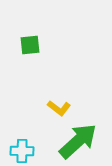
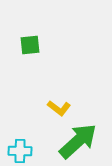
cyan cross: moved 2 px left
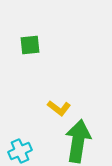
green arrow: rotated 39 degrees counterclockwise
cyan cross: rotated 25 degrees counterclockwise
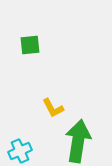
yellow L-shape: moved 6 px left; rotated 25 degrees clockwise
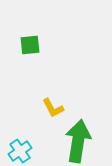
cyan cross: rotated 10 degrees counterclockwise
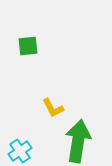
green square: moved 2 px left, 1 px down
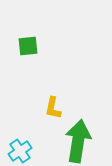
yellow L-shape: rotated 40 degrees clockwise
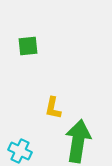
cyan cross: rotated 30 degrees counterclockwise
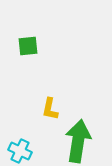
yellow L-shape: moved 3 px left, 1 px down
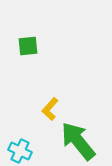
yellow L-shape: rotated 30 degrees clockwise
green arrow: rotated 48 degrees counterclockwise
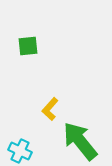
green arrow: moved 2 px right
